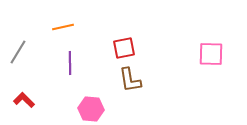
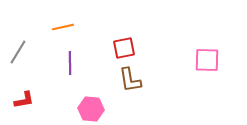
pink square: moved 4 px left, 6 px down
red L-shape: rotated 125 degrees clockwise
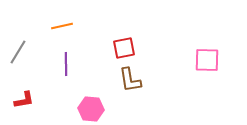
orange line: moved 1 px left, 1 px up
purple line: moved 4 px left, 1 px down
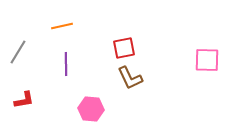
brown L-shape: moved 2 px up; rotated 16 degrees counterclockwise
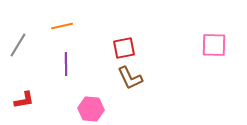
gray line: moved 7 px up
pink square: moved 7 px right, 15 px up
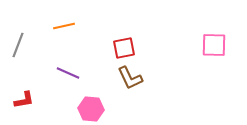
orange line: moved 2 px right
gray line: rotated 10 degrees counterclockwise
purple line: moved 2 px right, 9 px down; rotated 65 degrees counterclockwise
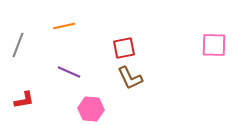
purple line: moved 1 px right, 1 px up
